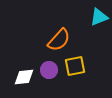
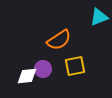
orange semicircle: rotated 15 degrees clockwise
purple circle: moved 6 px left, 1 px up
white diamond: moved 3 px right, 1 px up
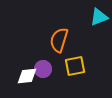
orange semicircle: rotated 140 degrees clockwise
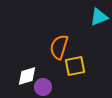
orange semicircle: moved 7 px down
purple circle: moved 18 px down
white diamond: rotated 10 degrees counterclockwise
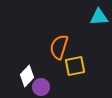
cyan triangle: rotated 18 degrees clockwise
white diamond: rotated 30 degrees counterclockwise
purple circle: moved 2 px left
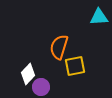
white diamond: moved 1 px right, 2 px up
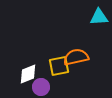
orange semicircle: moved 17 px right, 10 px down; rotated 60 degrees clockwise
yellow square: moved 16 px left
white diamond: rotated 25 degrees clockwise
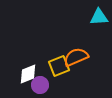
orange semicircle: rotated 10 degrees counterclockwise
yellow square: rotated 10 degrees counterclockwise
purple circle: moved 1 px left, 2 px up
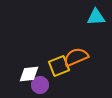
cyan triangle: moved 3 px left
white diamond: moved 1 px right; rotated 15 degrees clockwise
